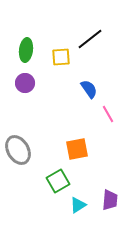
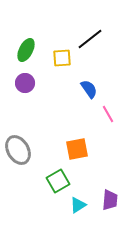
green ellipse: rotated 20 degrees clockwise
yellow square: moved 1 px right, 1 px down
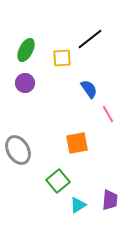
orange square: moved 6 px up
green square: rotated 10 degrees counterclockwise
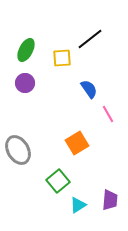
orange square: rotated 20 degrees counterclockwise
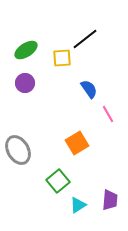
black line: moved 5 px left
green ellipse: rotated 30 degrees clockwise
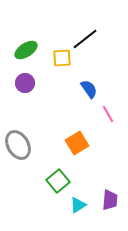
gray ellipse: moved 5 px up
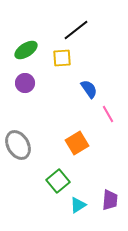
black line: moved 9 px left, 9 px up
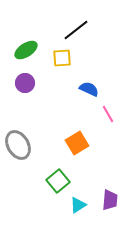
blue semicircle: rotated 30 degrees counterclockwise
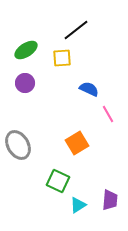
green square: rotated 25 degrees counterclockwise
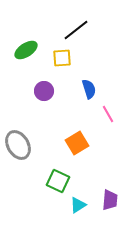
purple circle: moved 19 px right, 8 px down
blue semicircle: rotated 48 degrees clockwise
